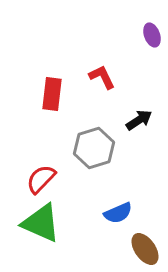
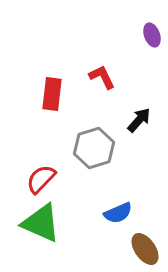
black arrow: rotated 16 degrees counterclockwise
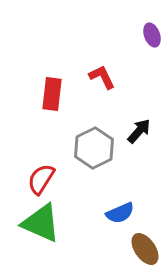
black arrow: moved 11 px down
gray hexagon: rotated 9 degrees counterclockwise
red semicircle: rotated 12 degrees counterclockwise
blue semicircle: moved 2 px right
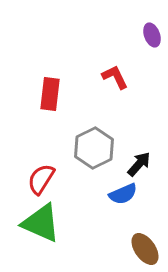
red L-shape: moved 13 px right
red rectangle: moved 2 px left
black arrow: moved 33 px down
blue semicircle: moved 3 px right, 19 px up
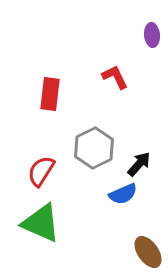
purple ellipse: rotated 15 degrees clockwise
red semicircle: moved 8 px up
brown ellipse: moved 3 px right, 3 px down
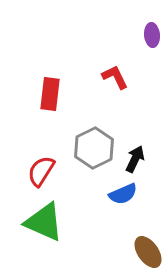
black arrow: moved 4 px left, 5 px up; rotated 16 degrees counterclockwise
green triangle: moved 3 px right, 1 px up
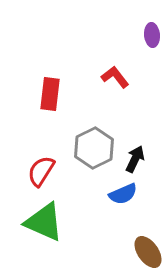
red L-shape: rotated 12 degrees counterclockwise
